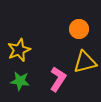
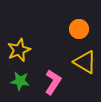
yellow triangle: rotated 45 degrees clockwise
pink L-shape: moved 5 px left, 3 px down
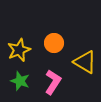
orange circle: moved 25 px left, 14 px down
green star: rotated 12 degrees clockwise
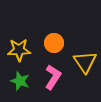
yellow star: rotated 20 degrees clockwise
yellow triangle: rotated 25 degrees clockwise
pink L-shape: moved 5 px up
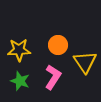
orange circle: moved 4 px right, 2 px down
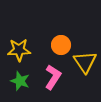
orange circle: moved 3 px right
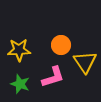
pink L-shape: rotated 40 degrees clockwise
green star: moved 3 px down
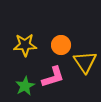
yellow star: moved 6 px right, 5 px up
green star: moved 5 px right, 2 px down; rotated 24 degrees clockwise
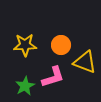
yellow triangle: rotated 35 degrees counterclockwise
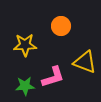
orange circle: moved 19 px up
green star: rotated 24 degrees clockwise
